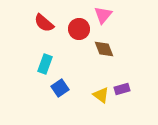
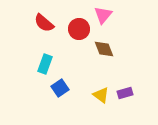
purple rectangle: moved 3 px right, 4 px down
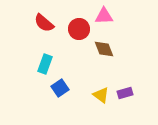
pink triangle: moved 1 px right, 1 px down; rotated 48 degrees clockwise
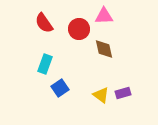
red semicircle: rotated 15 degrees clockwise
brown diamond: rotated 10 degrees clockwise
purple rectangle: moved 2 px left
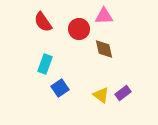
red semicircle: moved 1 px left, 1 px up
purple rectangle: rotated 21 degrees counterclockwise
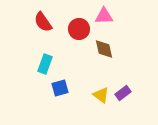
blue square: rotated 18 degrees clockwise
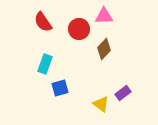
brown diamond: rotated 55 degrees clockwise
yellow triangle: moved 9 px down
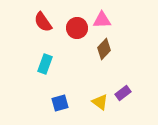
pink triangle: moved 2 px left, 4 px down
red circle: moved 2 px left, 1 px up
blue square: moved 15 px down
yellow triangle: moved 1 px left, 2 px up
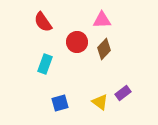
red circle: moved 14 px down
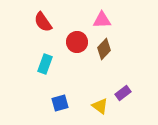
yellow triangle: moved 4 px down
